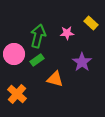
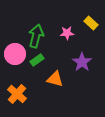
green arrow: moved 2 px left
pink circle: moved 1 px right
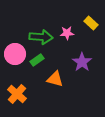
green arrow: moved 5 px right, 1 px down; rotated 80 degrees clockwise
